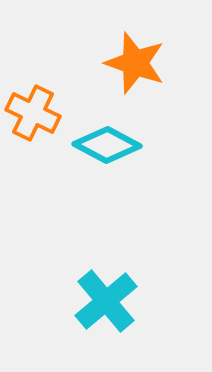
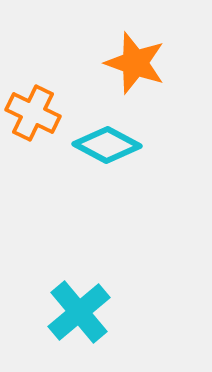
cyan cross: moved 27 px left, 11 px down
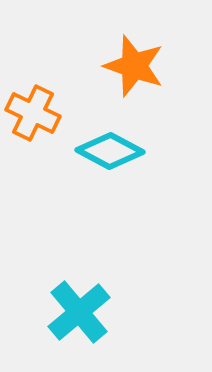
orange star: moved 1 px left, 3 px down
cyan diamond: moved 3 px right, 6 px down
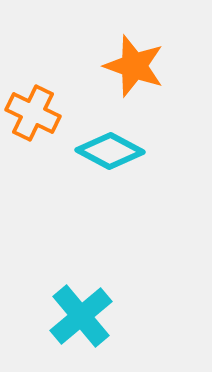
cyan cross: moved 2 px right, 4 px down
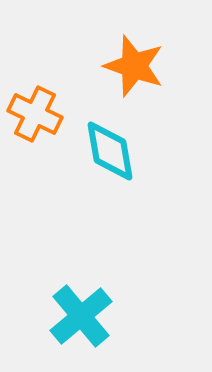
orange cross: moved 2 px right, 1 px down
cyan diamond: rotated 52 degrees clockwise
